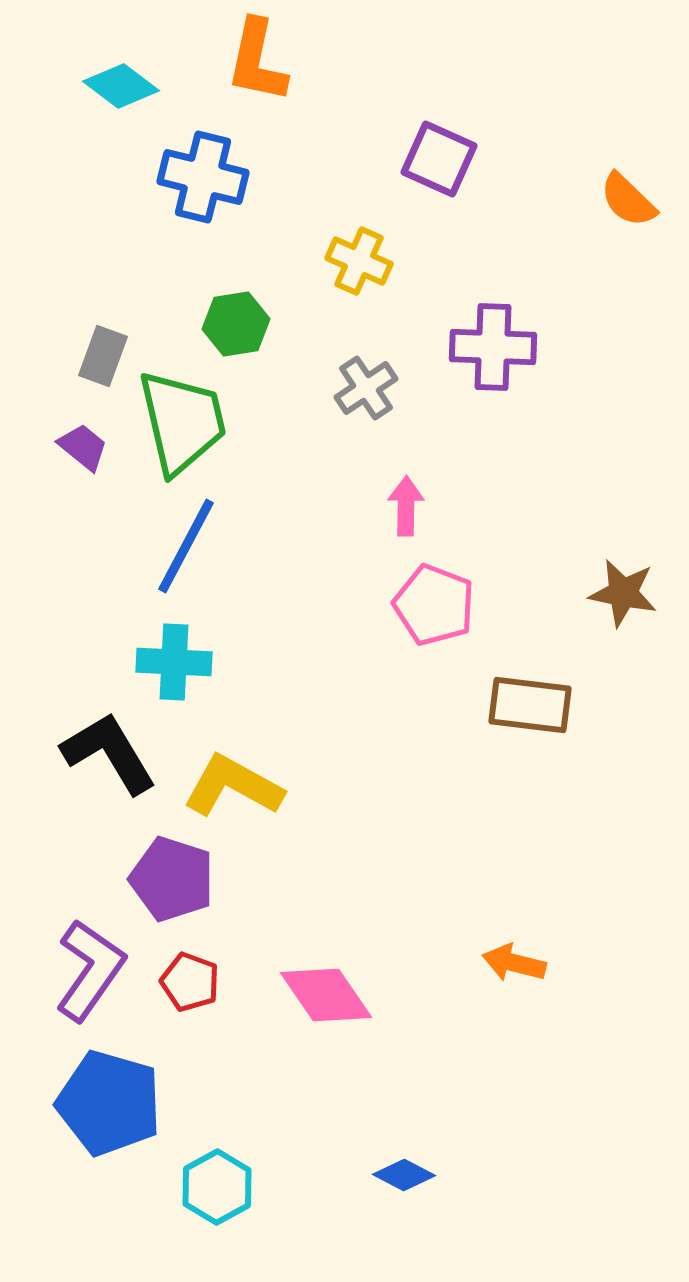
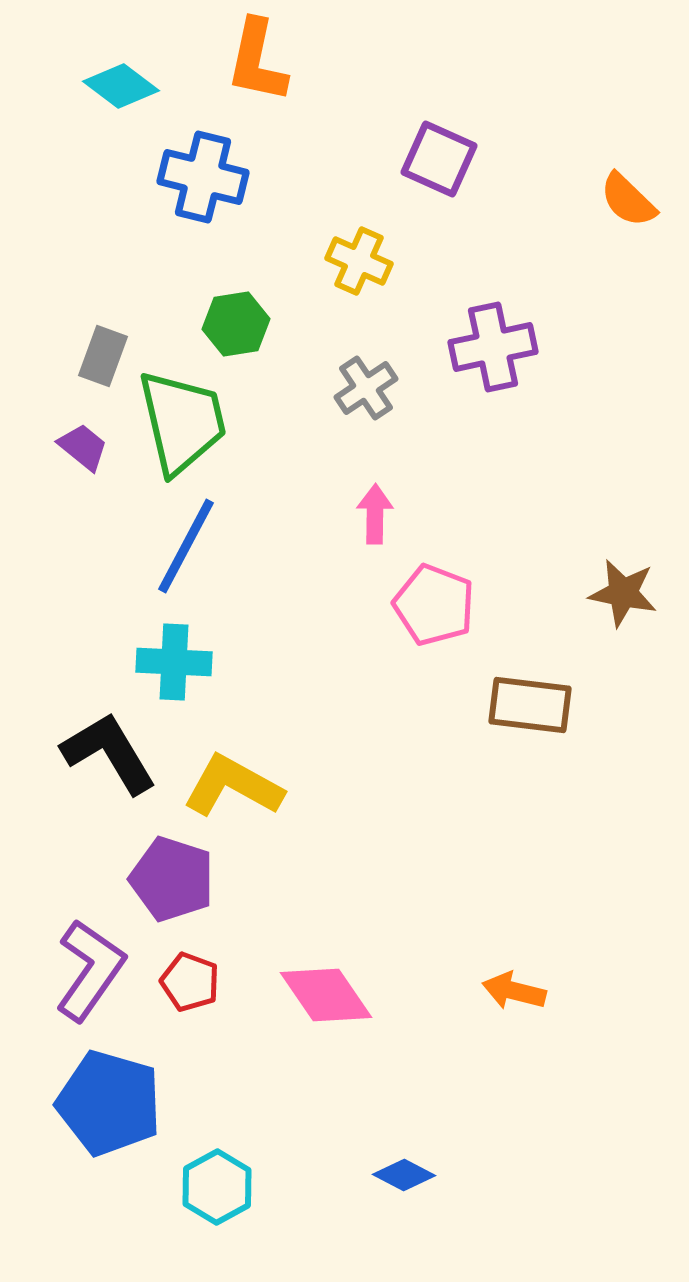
purple cross: rotated 14 degrees counterclockwise
pink arrow: moved 31 px left, 8 px down
orange arrow: moved 28 px down
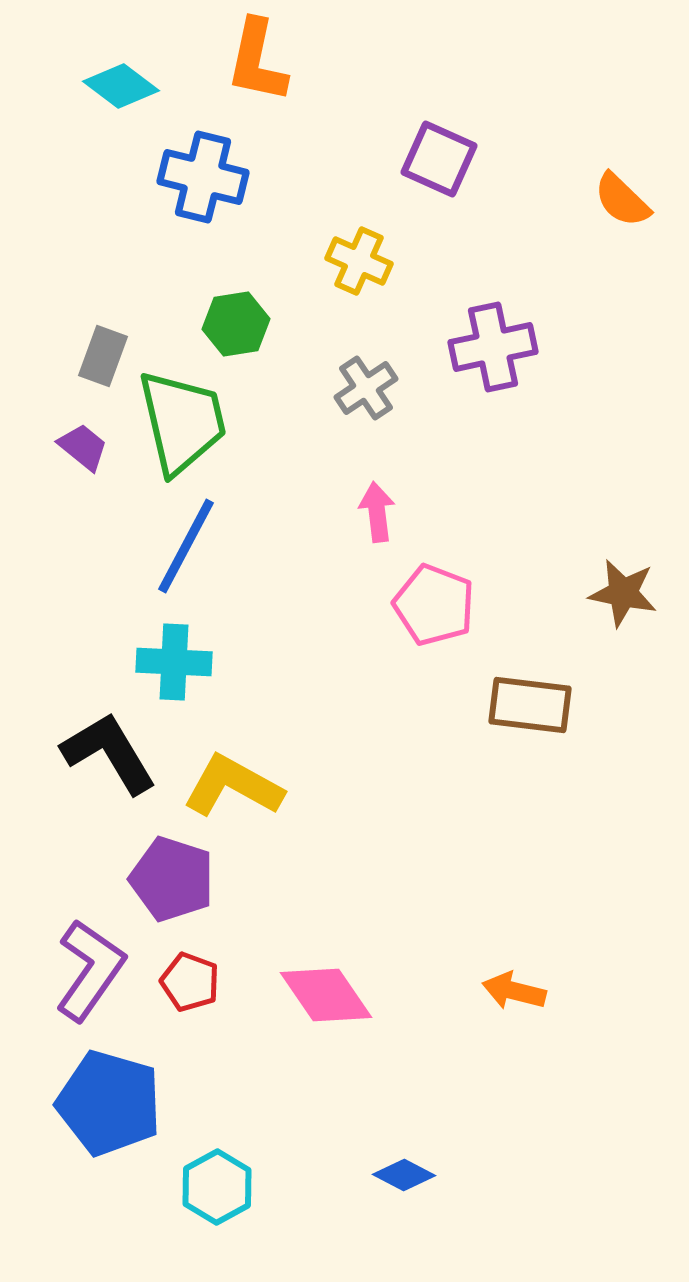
orange semicircle: moved 6 px left
pink arrow: moved 2 px right, 2 px up; rotated 8 degrees counterclockwise
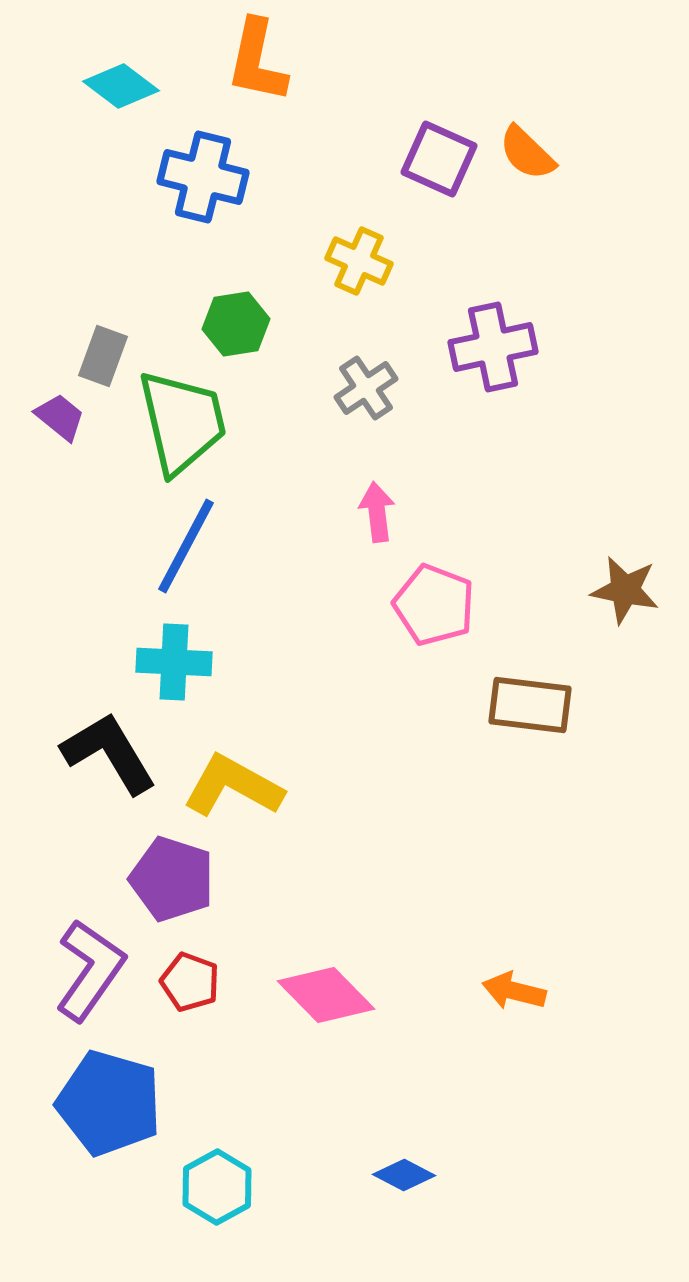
orange semicircle: moved 95 px left, 47 px up
purple trapezoid: moved 23 px left, 30 px up
brown star: moved 2 px right, 3 px up
pink diamond: rotated 10 degrees counterclockwise
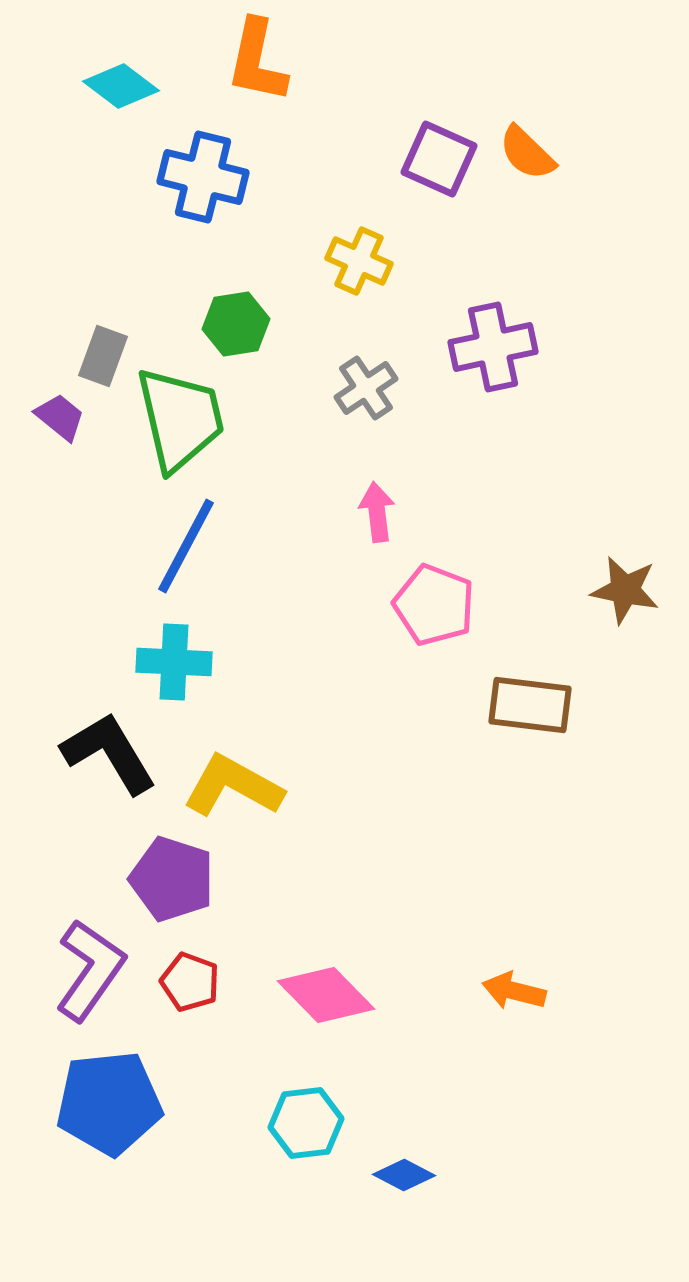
green trapezoid: moved 2 px left, 3 px up
blue pentagon: rotated 22 degrees counterclockwise
cyan hexagon: moved 89 px right, 64 px up; rotated 22 degrees clockwise
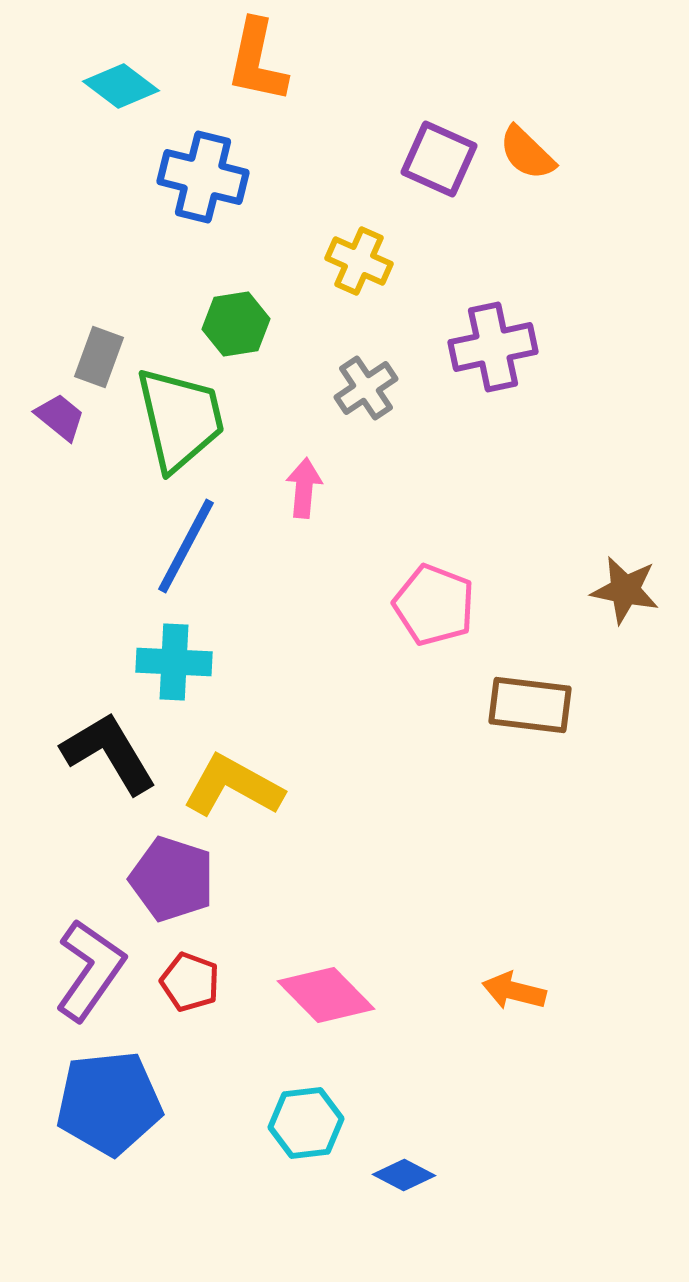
gray rectangle: moved 4 px left, 1 px down
pink arrow: moved 73 px left, 24 px up; rotated 12 degrees clockwise
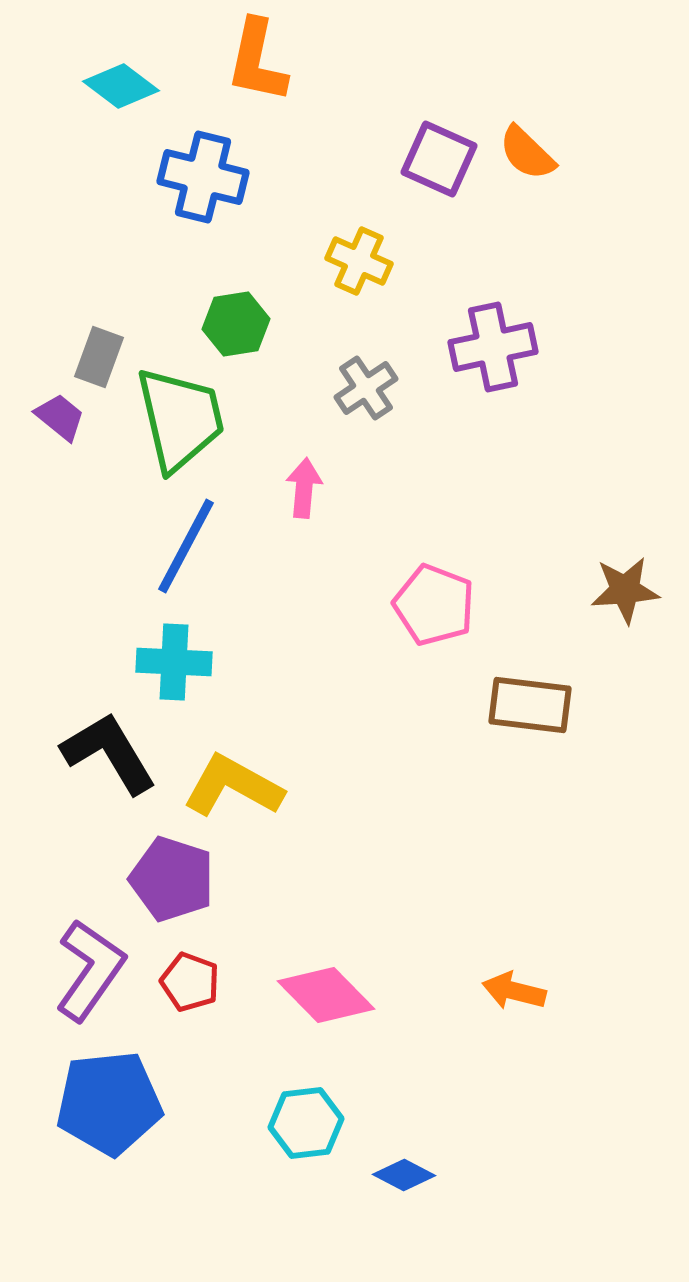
brown star: rotated 16 degrees counterclockwise
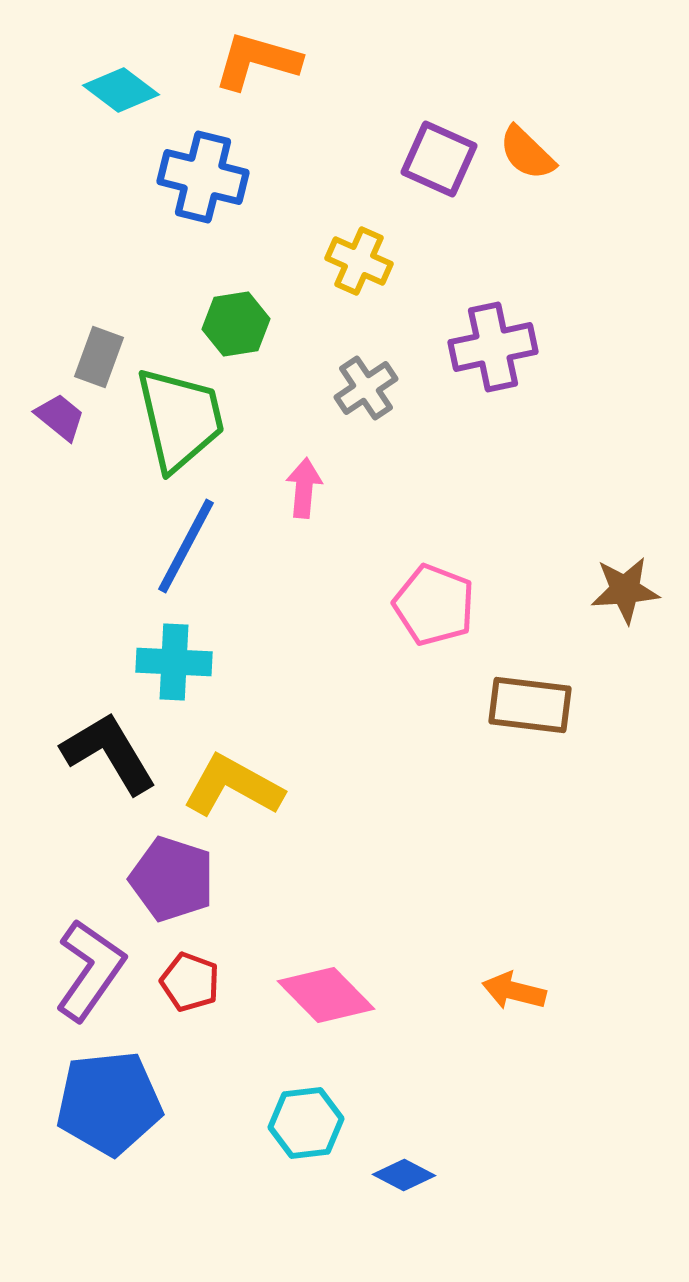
orange L-shape: rotated 94 degrees clockwise
cyan diamond: moved 4 px down
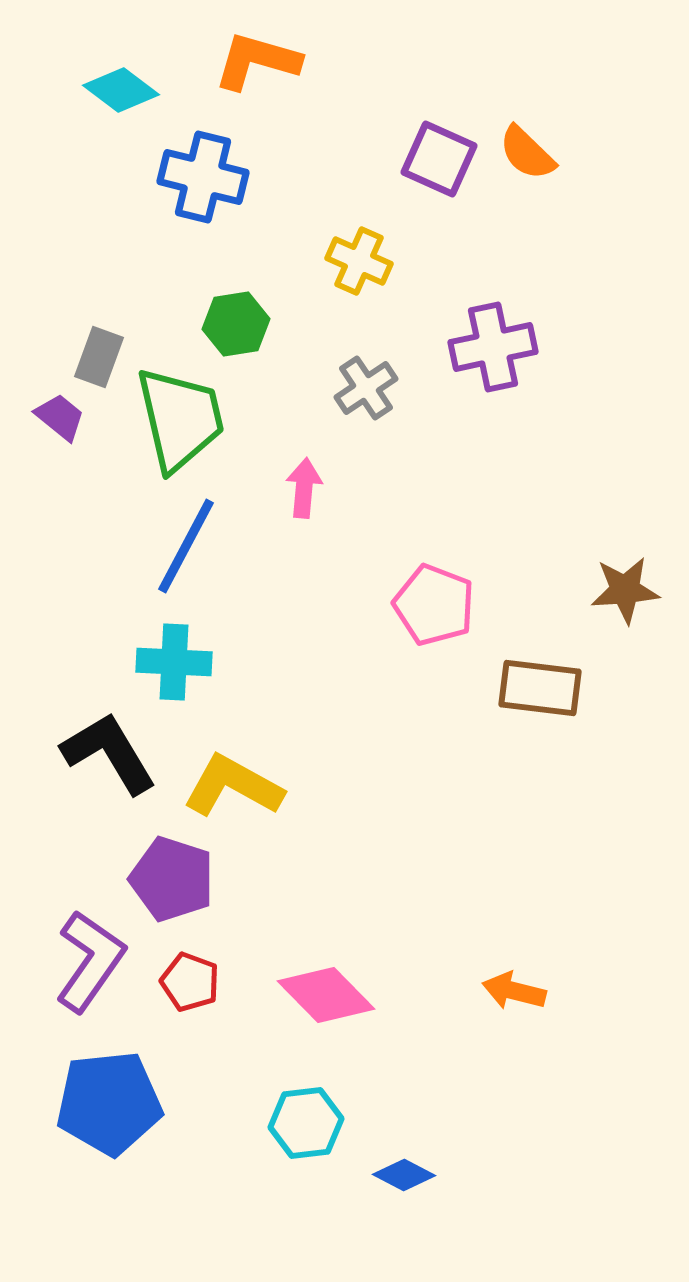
brown rectangle: moved 10 px right, 17 px up
purple L-shape: moved 9 px up
